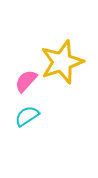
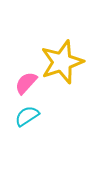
pink semicircle: moved 2 px down
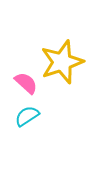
pink semicircle: rotated 90 degrees clockwise
